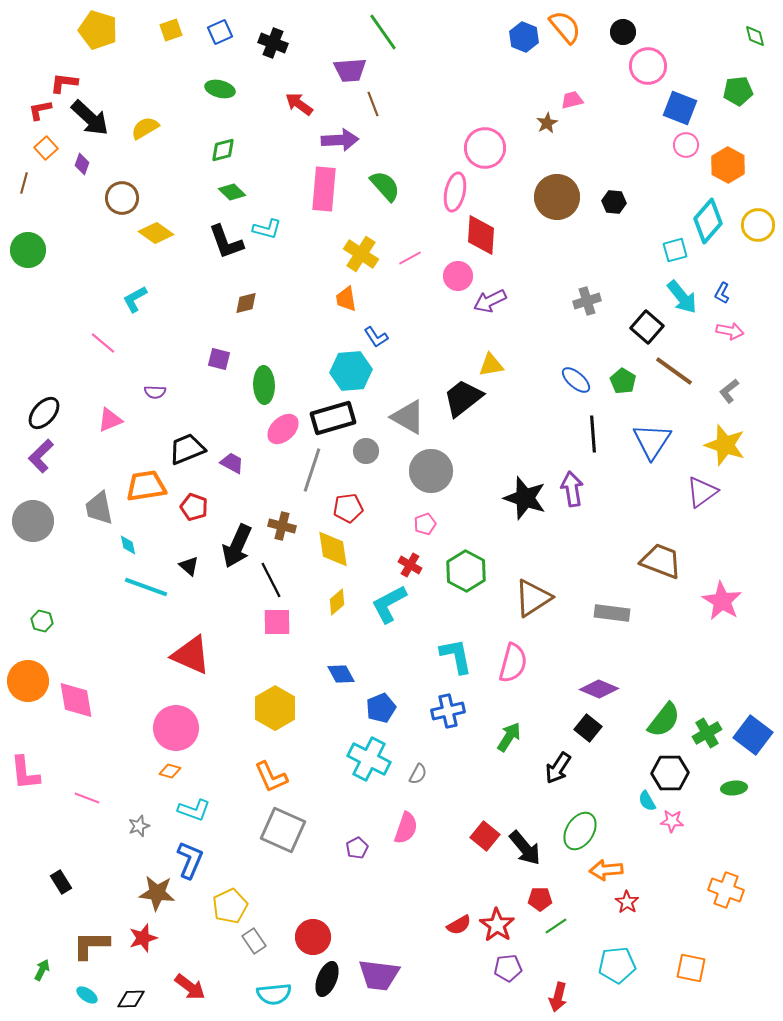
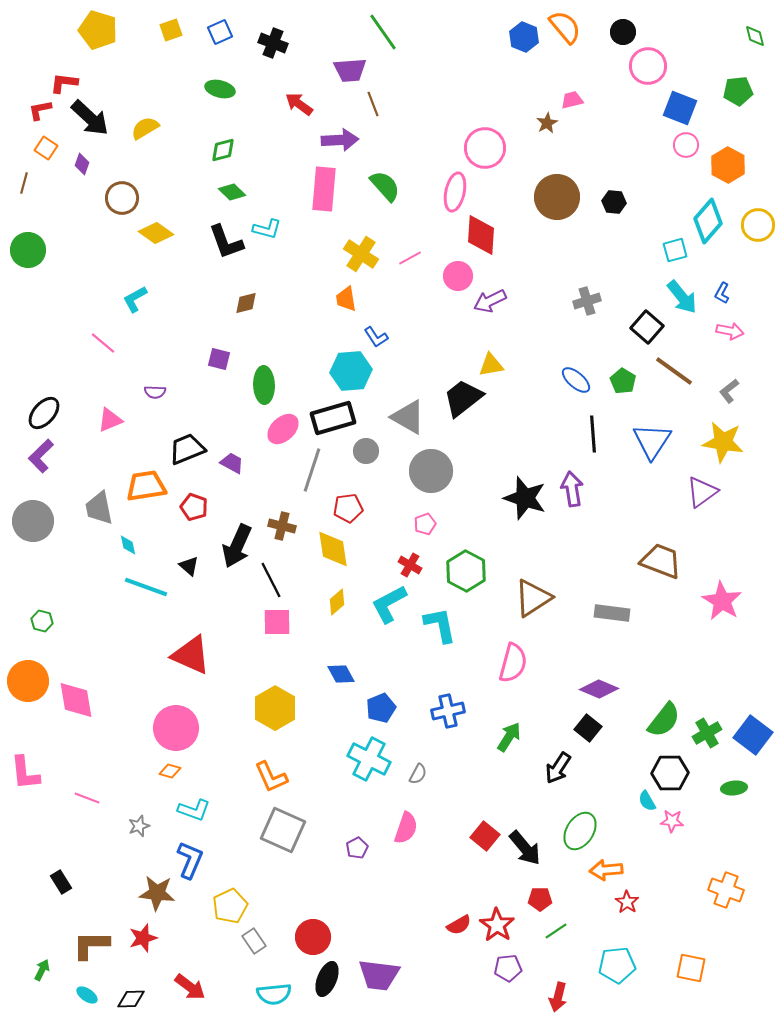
orange square at (46, 148): rotated 15 degrees counterclockwise
yellow star at (725, 445): moved 2 px left, 3 px up; rotated 9 degrees counterclockwise
cyan L-shape at (456, 656): moved 16 px left, 31 px up
green line at (556, 926): moved 5 px down
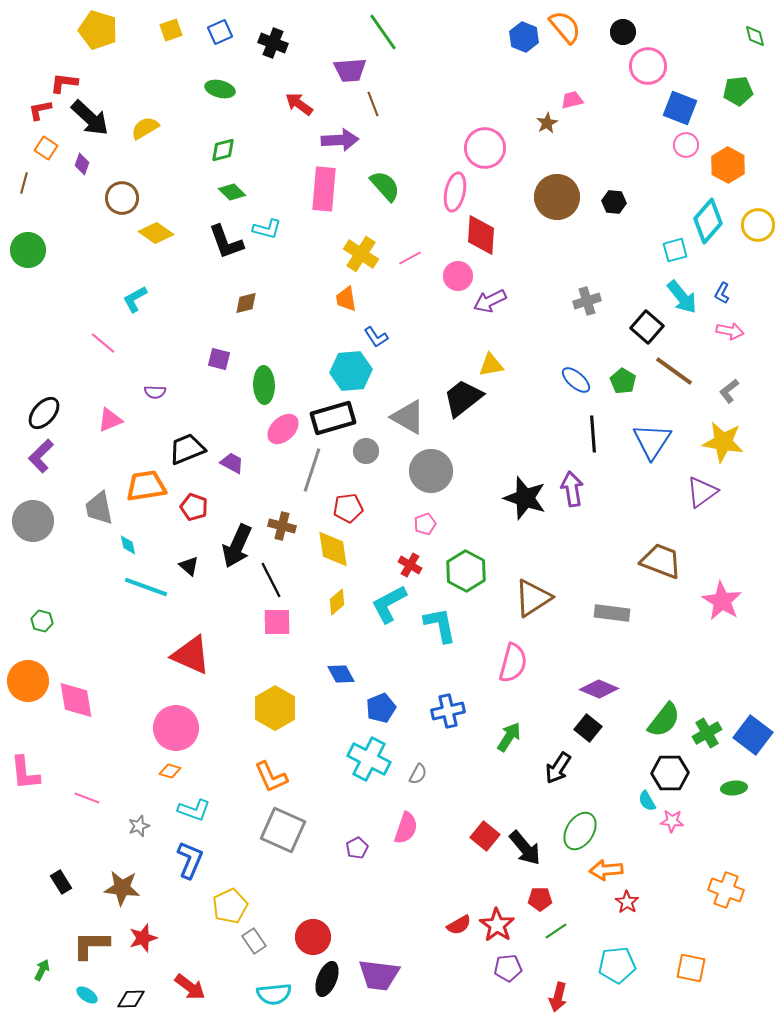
brown star at (157, 893): moved 35 px left, 5 px up
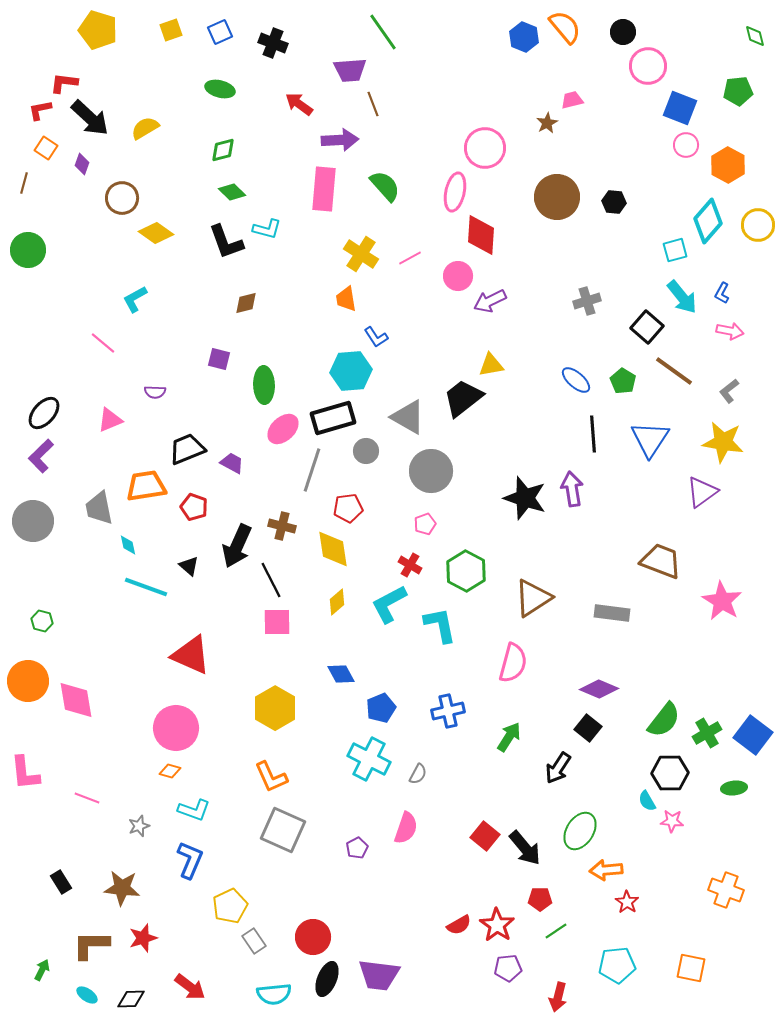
blue triangle at (652, 441): moved 2 px left, 2 px up
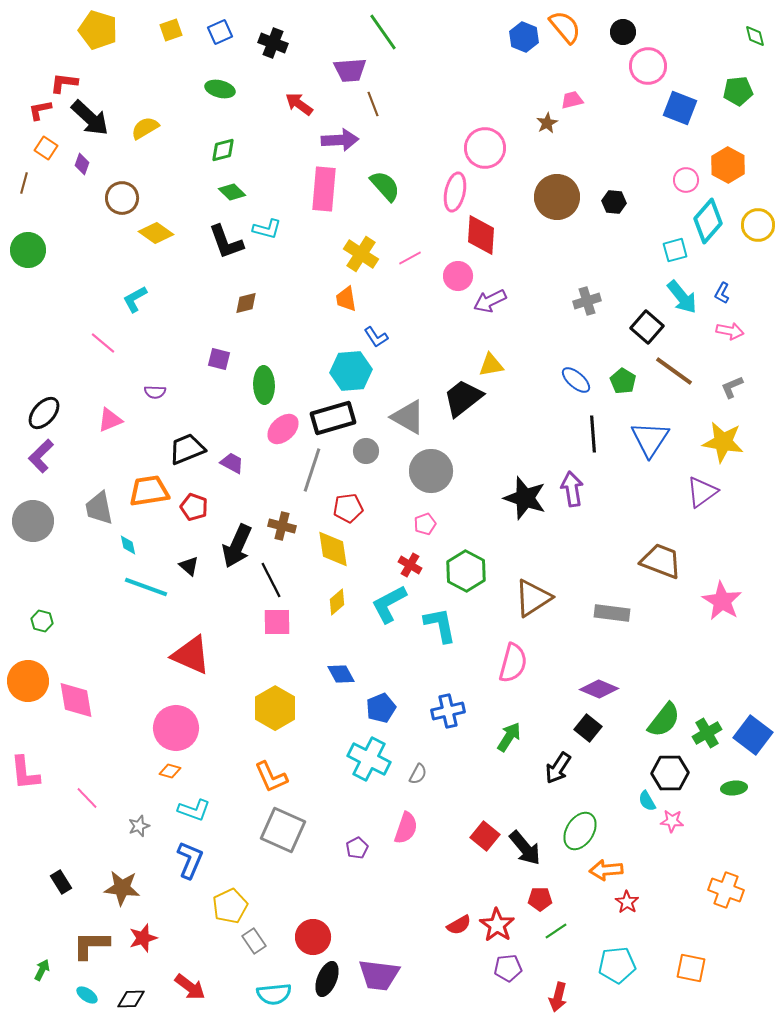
pink circle at (686, 145): moved 35 px down
gray L-shape at (729, 391): moved 3 px right, 4 px up; rotated 15 degrees clockwise
orange trapezoid at (146, 486): moved 3 px right, 5 px down
pink line at (87, 798): rotated 25 degrees clockwise
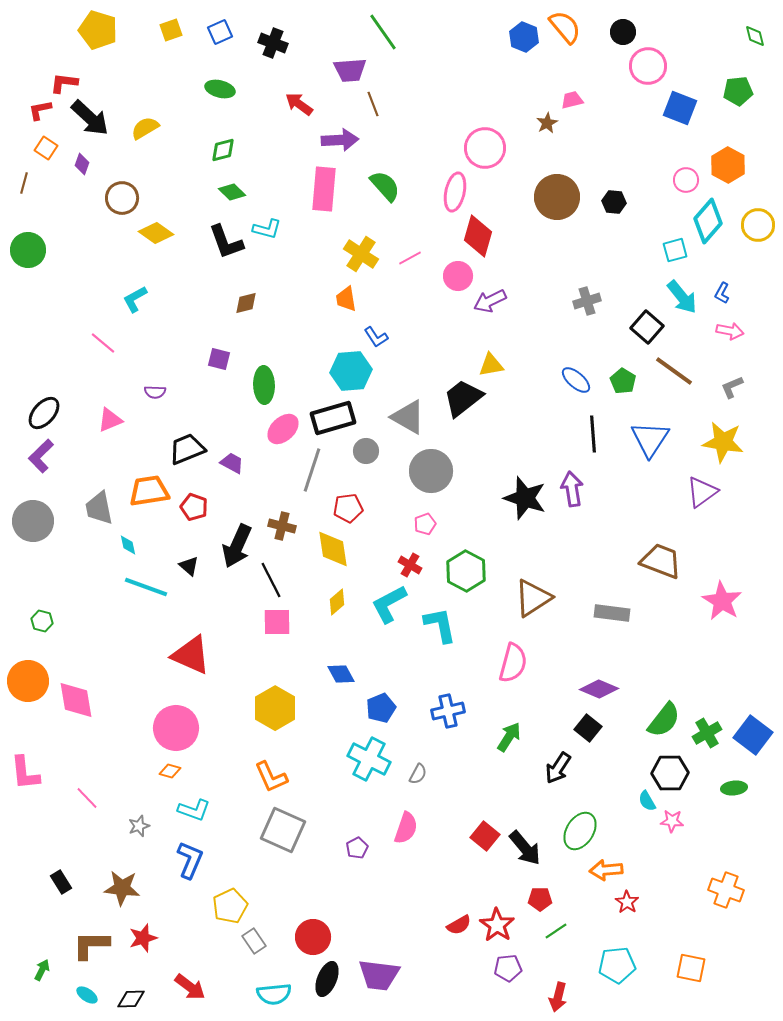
red diamond at (481, 235): moved 3 px left, 1 px down; rotated 12 degrees clockwise
